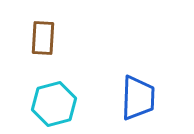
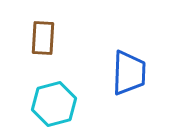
blue trapezoid: moved 9 px left, 25 px up
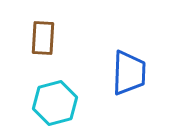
cyan hexagon: moved 1 px right, 1 px up
